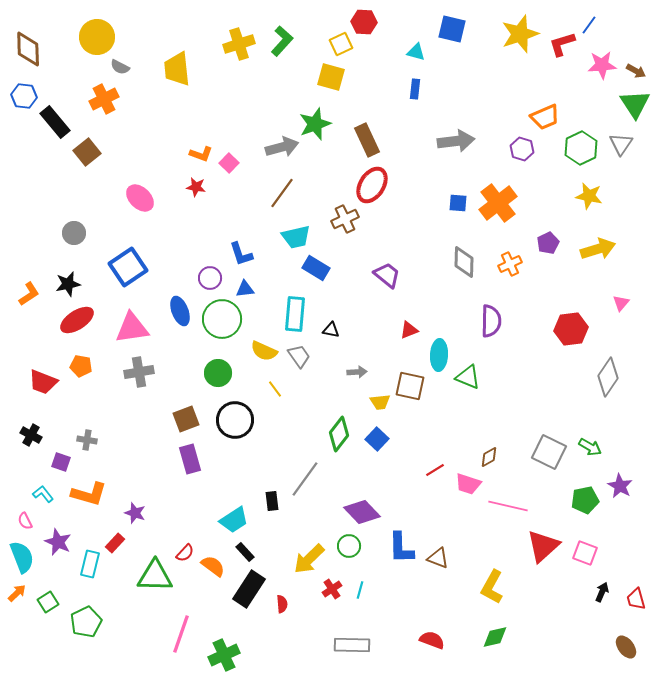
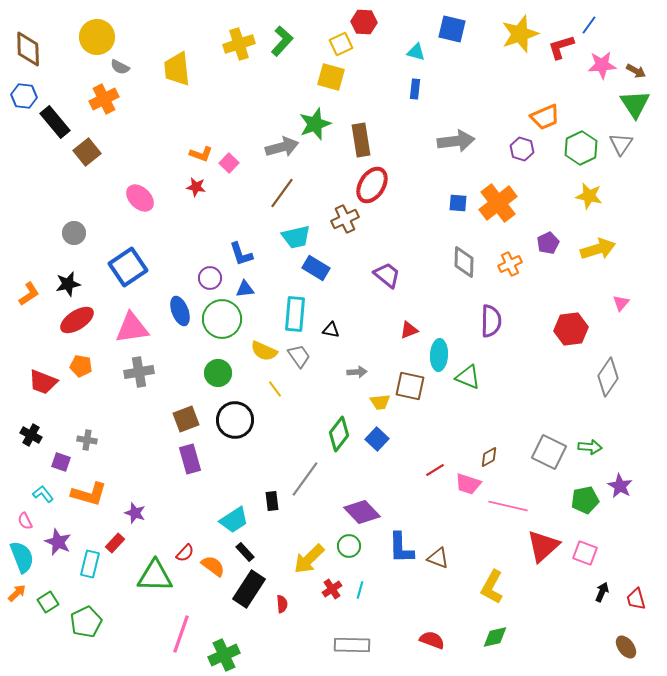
red L-shape at (562, 44): moved 1 px left, 3 px down
brown rectangle at (367, 140): moved 6 px left; rotated 16 degrees clockwise
green arrow at (590, 447): rotated 25 degrees counterclockwise
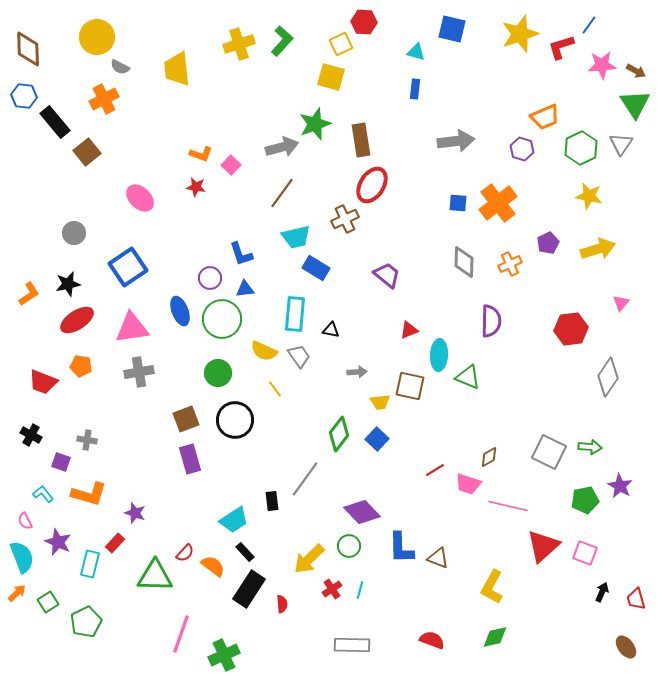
pink square at (229, 163): moved 2 px right, 2 px down
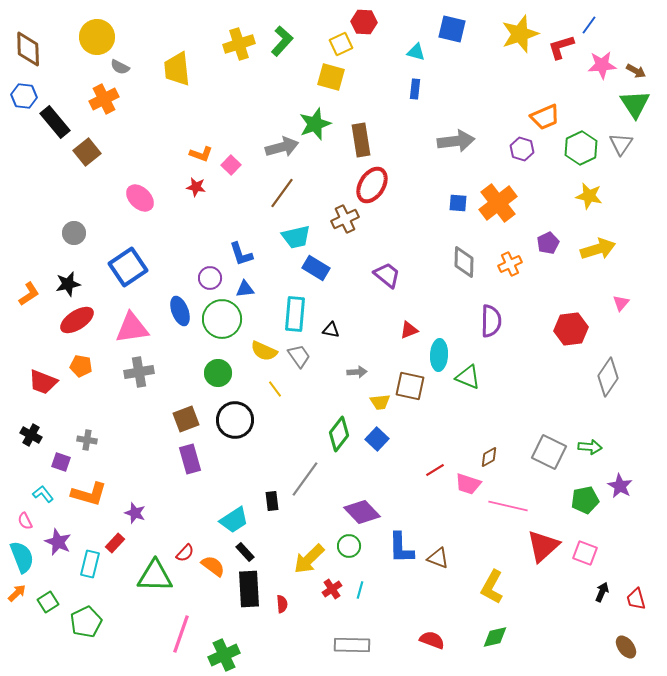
black rectangle at (249, 589): rotated 36 degrees counterclockwise
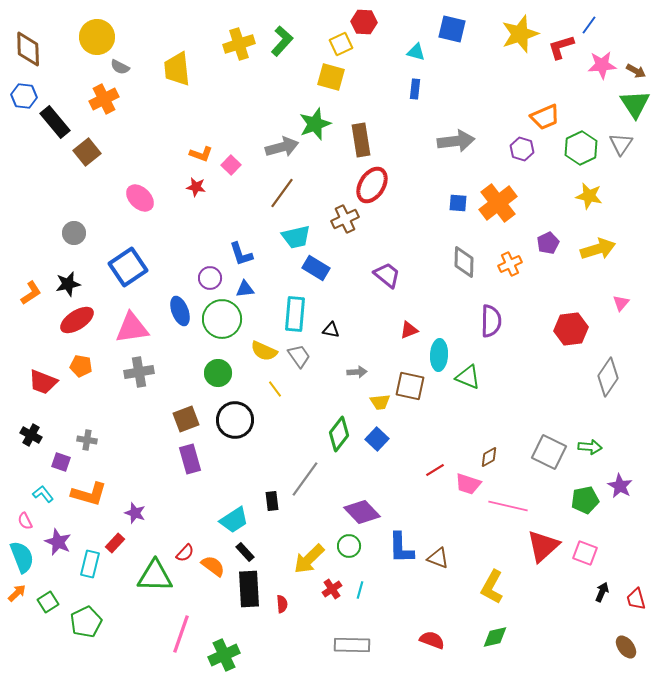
orange L-shape at (29, 294): moved 2 px right, 1 px up
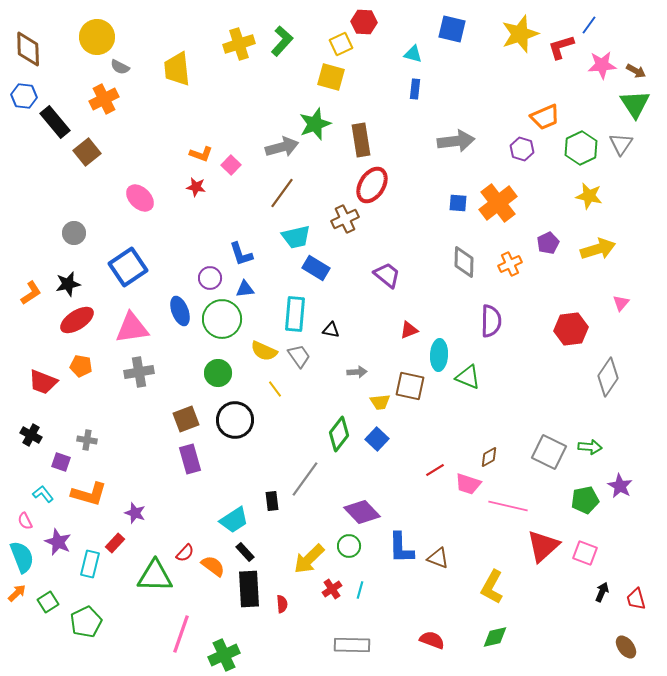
cyan triangle at (416, 52): moved 3 px left, 2 px down
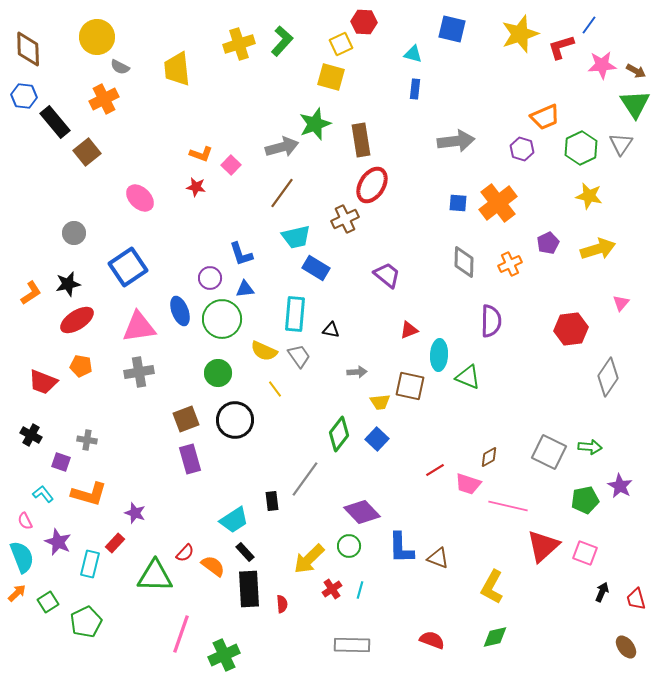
pink triangle at (132, 328): moved 7 px right, 1 px up
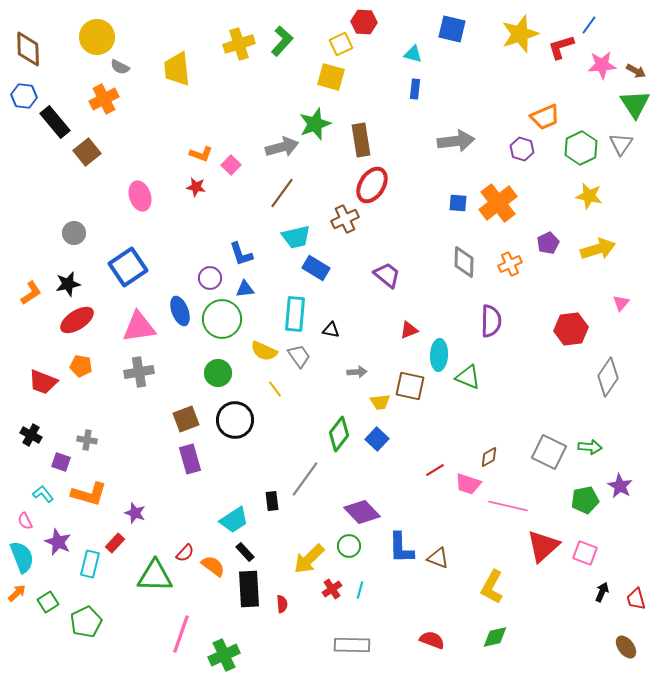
pink ellipse at (140, 198): moved 2 px up; rotated 28 degrees clockwise
